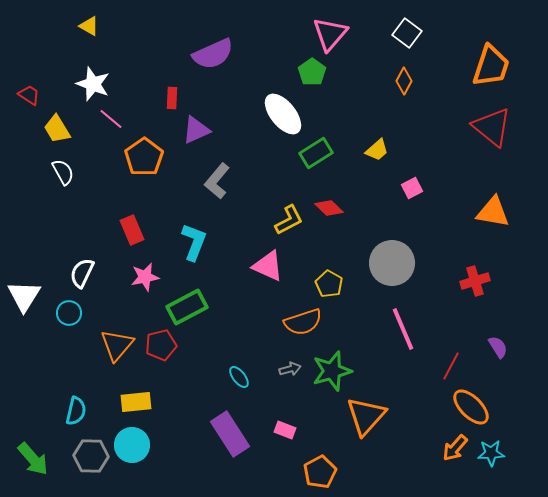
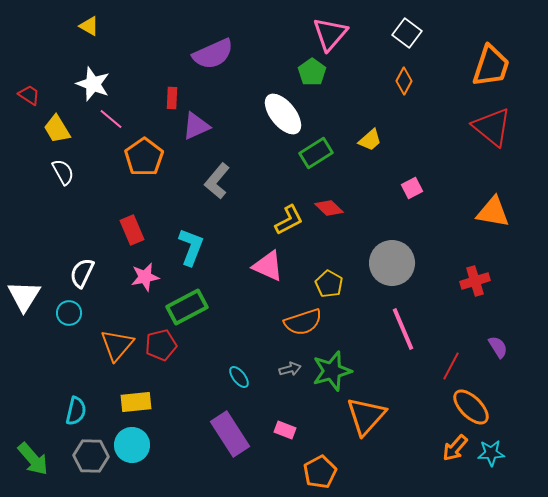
purple triangle at (196, 130): moved 4 px up
yellow trapezoid at (377, 150): moved 7 px left, 10 px up
cyan L-shape at (194, 242): moved 3 px left, 5 px down
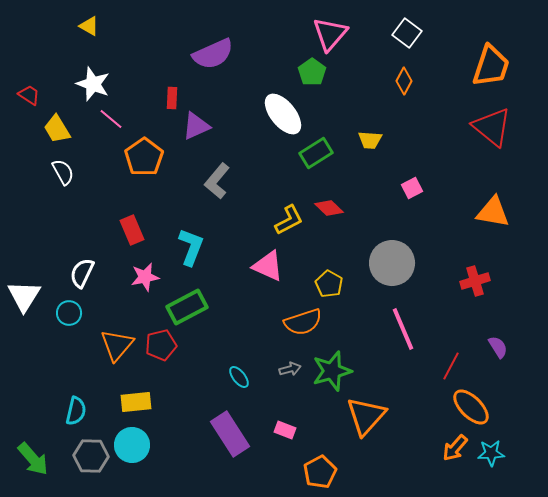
yellow trapezoid at (370, 140): rotated 45 degrees clockwise
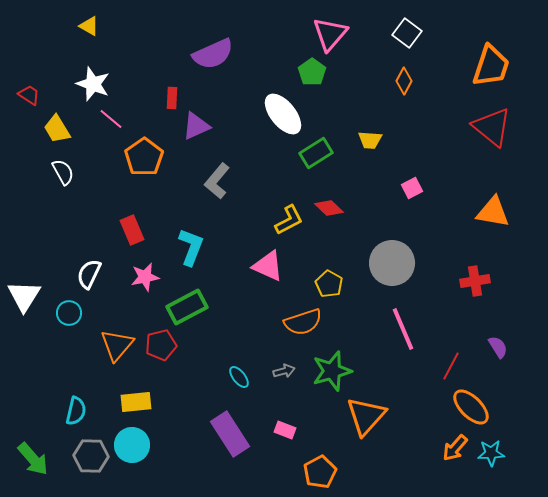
white semicircle at (82, 273): moved 7 px right, 1 px down
red cross at (475, 281): rotated 8 degrees clockwise
gray arrow at (290, 369): moved 6 px left, 2 px down
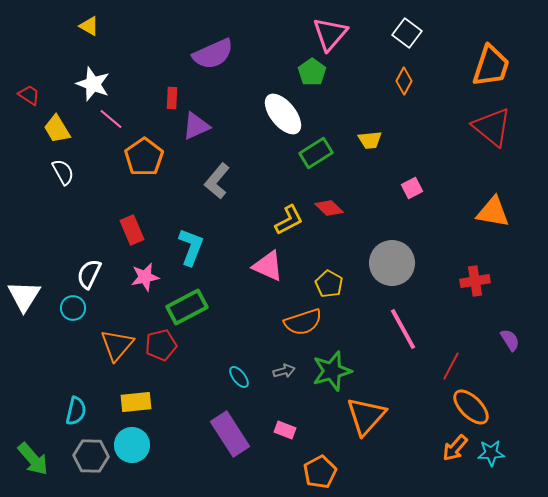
yellow trapezoid at (370, 140): rotated 10 degrees counterclockwise
cyan circle at (69, 313): moved 4 px right, 5 px up
pink line at (403, 329): rotated 6 degrees counterclockwise
purple semicircle at (498, 347): moved 12 px right, 7 px up
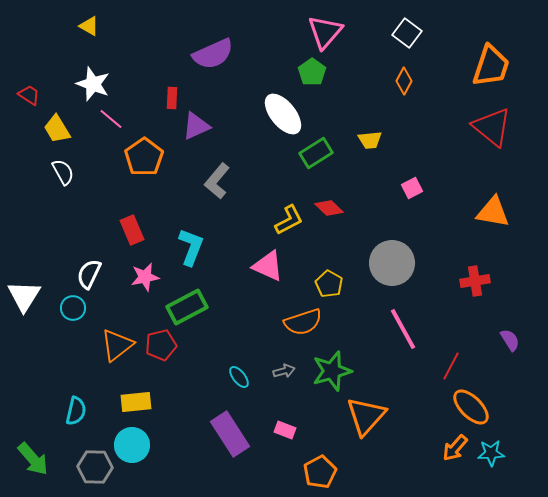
pink triangle at (330, 34): moved 5 px left, 2 px up
orange triangle at (117, 345): rotated 12 degrees clockwise
gray hexagon at (91, 456): moved 4 px right, 11 px down
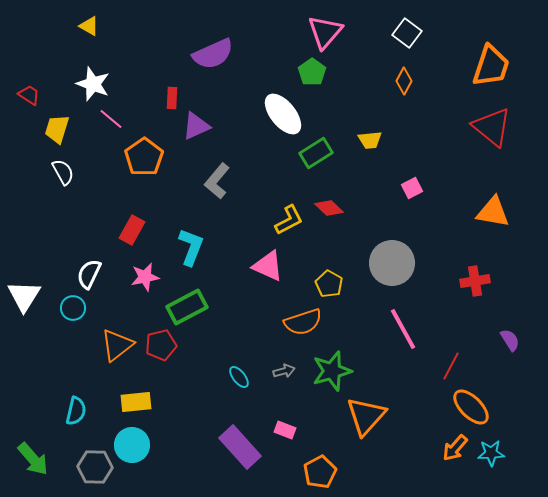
yellow trapezoid at (57, 129): rotated 48 degrees clockwise
red rectangle at (132, 230): rotated 52 degrees clockwise
purple rectangle at (230, 434): moved 10 px right, 13 px down; rotated 9 degrees counterclockwise
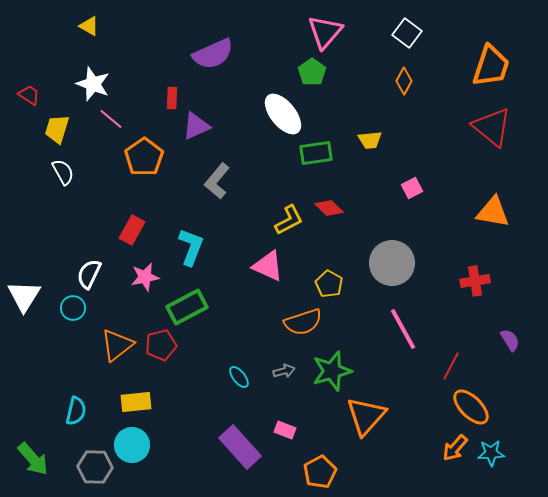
green rectangle at (316, 153): rotated 24 degrees clockwise
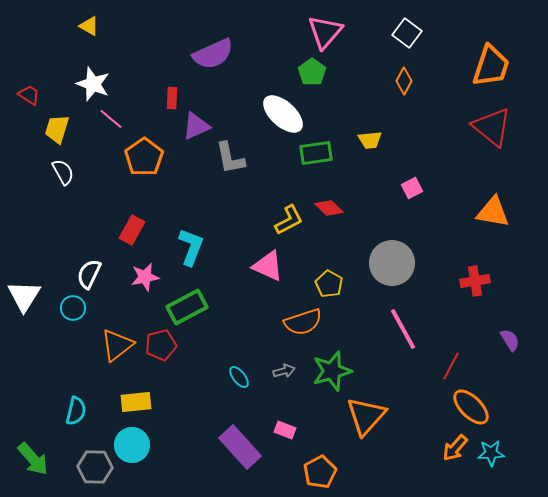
white ellipse at (283, 114): rotated 9 degrees counterclockwise
gray L-shape at (217, 181): moved 13 px right, 23 px up; rotated 51 degrees counterclockwise
